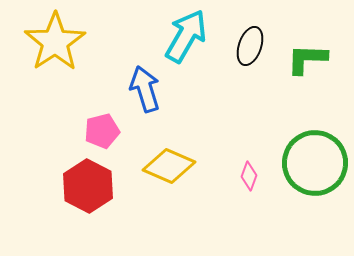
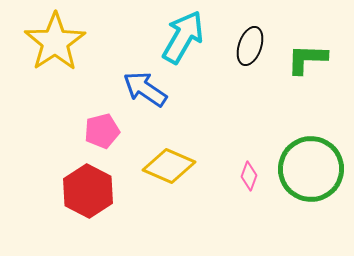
cyan arrow: moved 3 px left, 1 px down
blue arrow: rotated 39 degrees counterclockwise
green circle: moved 4 px left, 6 px down
red hexagon: moved 5 px down
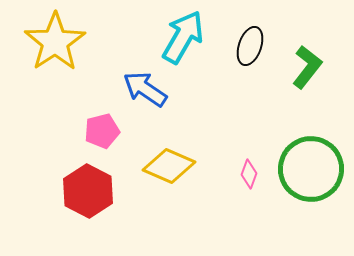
green L-shape: moved 8 px down; rotated 126 degrees clockwise
pink diamond: moved 2 px up
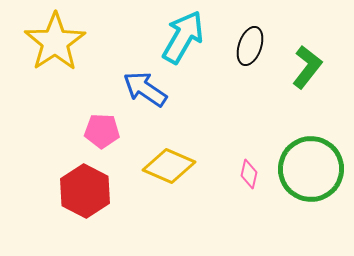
pink pentagon: rotated 16 degrees clockwise
pink diamond: rotated 8 degrees counterclockwise
red hexagon: moved 3 px left
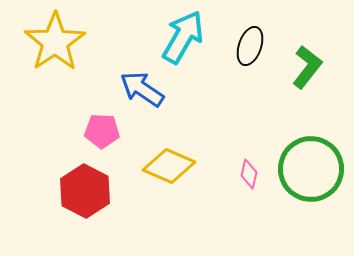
blue arrow: moved 3 px left
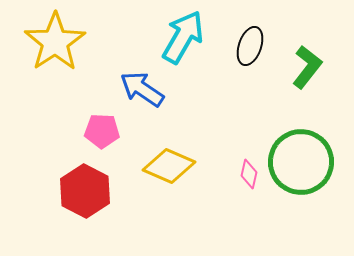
green circle: moved 10 px left, 7 px up
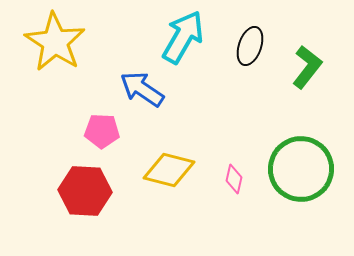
yellow star: rotated 6 degrees counterclockwise
green circle: moved 7 px down
yellow diamond: moved 4 px down; rotated 9 degrees counterclockwise
pink diamond: moved 15 px left, 5 px down
red hexagon: rotated 24 degrees counterclockwise
